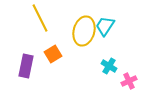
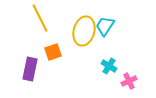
orange square: moved 2 px up; rotated 12 degrees clockwise
purple rectangle: moved 4 px right, 3 px down
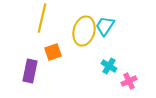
yellow line: moved 2 px right; rotated 40 degrees clockwise
purple rectangle: moved 2 px down
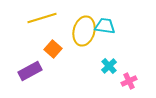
yellow line: rotated 60 degrees clockwise
cyan trapezoid: rotated 65 degrees clockwise
orange square: moved 3 px up; rotated 30 degrees counterclockwise
cyan cross: rotated 14 degrees clockwise
purple rectangle: rotated 50 degrees clockwise
